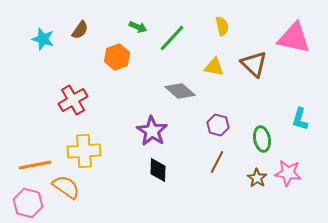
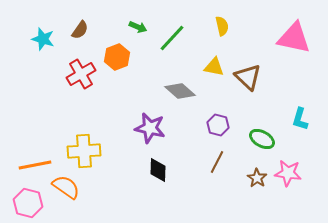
brown triangle: moved 6 px left, 13 px down
red cross: moved 8 px right, 26 px up
purple star: moved 2 px left, 3 px up; rotated 20 degrees counterclockwise
green ellipse: rotated 50 degrees counterclockwise
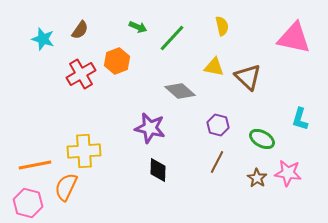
orange hexagon: moved 4 px down
orange semicircle: rotated 100 degrees counterclockwise
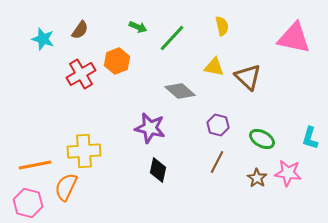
cyan L-shape: moved 10 px right, 19 px down
black diamond: rotated 10 degrees clockwise
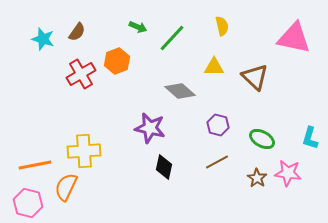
brown semicircle: moved 3 px left, 2 px down
yellow triangle: rotated 10 degrees counterclockwise
brown triangle: moved 7 px right
brown line: rotated 35 degrees clockwise
black diamond: moved 6 px right, 3 px up
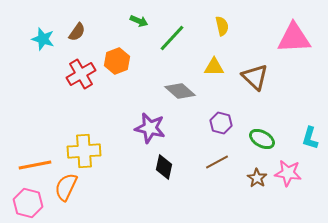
green arrow: moved 1 px right, 6 px up
pink triangle: rotated 15 degrees counterclockwise
purple hexagon: moved 3 px right, 2 px up
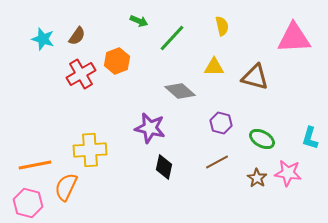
brown semicircle: moved 4 px down
brown triangle: rotated 28 degrees counterclockwise
yellow cross: moved 6 px right, 1 px up
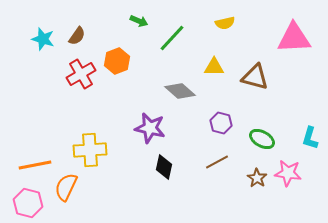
yellow semicircle: moved 3 px right, 3 px up; rotated 90 degrees clockwise
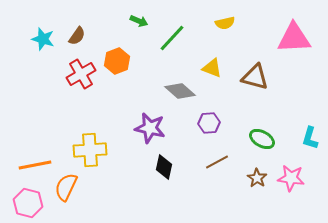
yellow triangle: moved 2 px left, 1 px down; rotated 20 degrees clockwise
purple hexagon: moved 12 px left; rotated 20 degrees counterclockwise
pink star: moved 3 px right, 5 px down
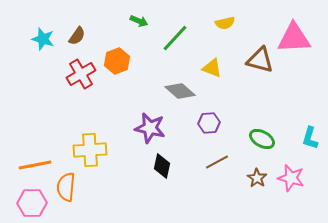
green line: moved 3 px right
brown triangle: moved 5 px right, 17 px up
black diamond: moved 2 px left, 1 px up
pink star: rotated 8 degrees clockwise
orange semicircle: rotated 20 degrees counterclockwise
pink hexagon: moved 4 px right; rotated 16 degrees counterclockwise
